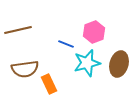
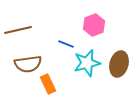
pink hexagon: moved 7 px up
brown semicircle: moved 3 px right, 5 px up
orange rectangle: moved 1 px left
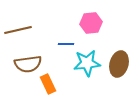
pink hexagon: moved 3 px left, 2 px up; rotated 15 degrees clockwise
blue line: rotated 21 degrees counterclockwise
cyan star: rotated 8 degrees clockwise
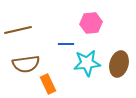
brown semicircle: moved 2 px left
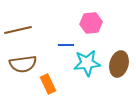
blue line: moved 1 px down
brown semicircle: moved 3 px left
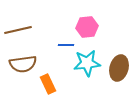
pink hexagon: moved 4 px left, 4 px down
brown ellipse: moved 4 px down
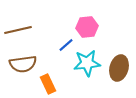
blue line: rotated 42 degrees counterclockwise
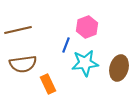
pink hexagon: rotated 15 degrees counterclockwise
blue line: rotated 28 degrees counterclockwise
cyan star: moved 2 px left
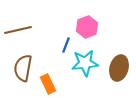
brown semicircle: moved 4 px down; rotated 108 degrees clockwise
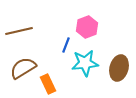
brown line: moved 1 px right, 1 px down
brown semicircle: rotated 48 degrees clockwise
